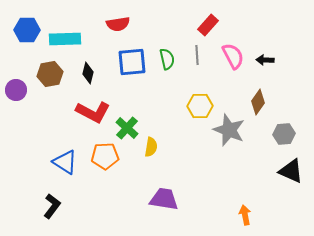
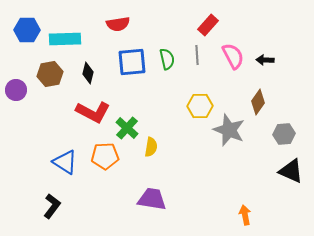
purple trapezoid: moved 12 px left
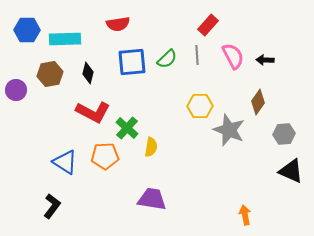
green semicircle: rotated 60 degrees clockwise
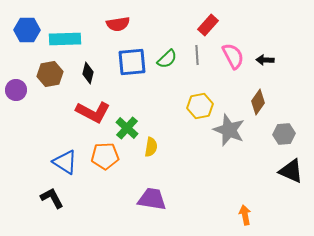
yellow hexagon: rotated 10 degrees counterclockwise
black L-shape: moved 8 px up; rotated 65 degrees counterclockwise
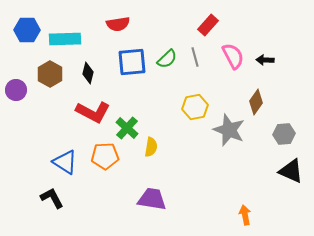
gray line: moved 2 px left, 2 px down; rotated 12 degrees counterclockwise
brown hexagon: rotated 20 degrees counterclockwise
brown diamond: moved 2 px left
yellow hexagon: moved 5 px left, 1 px down
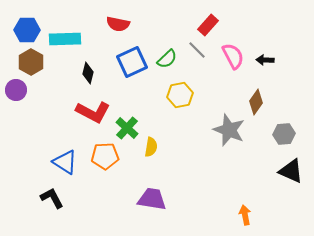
red semicircle: rotated 20 degrees clockwise
gray line: moved 2 px right, 7 px up; rotated 30 degrees counterclockwise
blue square: rotated 20 degrees counterclockwise
brown hexagon: moved 19 px left, 12 px up
yellow hexagon: moved 15 px left, 12 px up
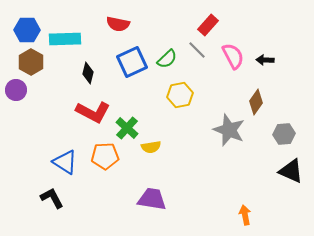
yellow semicircle: rotated 72 degrees clockwise
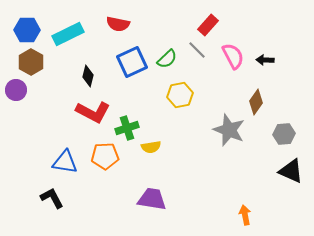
cyan rectangle: moved 3 px right, 5 px up; rotated 24 degrees counterclockwise
black diamond: moved 3 px down
green cross: rotated 30 degrees clockwise
blue triangle: rotated 24 degrees counterclockwise
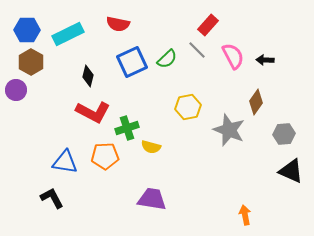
yellow hexagon: moved 8 px right, 12 px down
yellow semicircle: rotated 24 degrees clockwise
